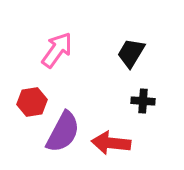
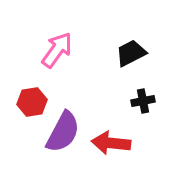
black trapezoid: rotated 32 degrees clockwise
black cross: rotated 15 degrees counterclockwise
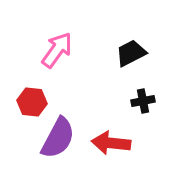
red hexagon: rotated 16 degrees clockwise
purple semicircle: moved 5 px left, 6 px down
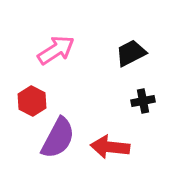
pink arrow: moved 1 px left; rotated 21 degrees clockwise
red hexagon: moved 1 px up; rotated 20 degrees clockwise
red arrow: moved 1 px left, 4 px down
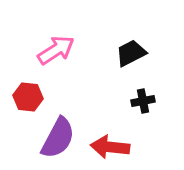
red hexagon: moved 4 px left, 4 px up; rotated 20 degrees counterclockwise
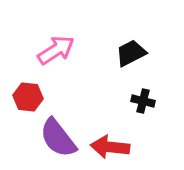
black cross: rotated 25 degrees clockwise
purple semicircle: rotated 114 degrees clockwise
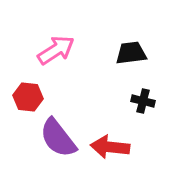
black trapezoid: rotated 20 degrees clockwise
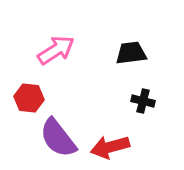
red hexagon: moved 1 px right, 1 px down
red arrow: rotated 21 degrees counterclockwise
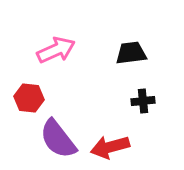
pink arrow: rotated 9 degrees clockwise
black cross: rotated 20 degrees counterclockwise
purple semicircle: moved 1 px down
